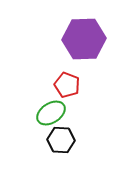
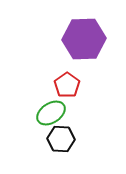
red pentagon: rotated 15 degrees clockwise
black hexagon: moved 1 px up
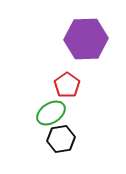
purple hexagon: moved 2 px right
black hexagon: rotated 12 degrees counterclockwise
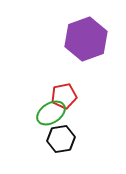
purple hexagon: rotated 18 degrees counterclockwise
red pentagon: moved 3 px left, 11 px down; rotated 25 degrees clockwise
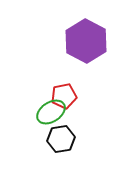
purple hexagon: moved 2 px down; rotated 12 degrees counterclockwise
green ellipse: moved 1 px up
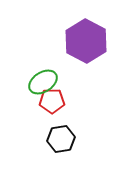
red pentagon: moved 12 px left, 5 px down; rotated 10 degrees clockwise
green ellipse: moved 8 px left, 30 px up
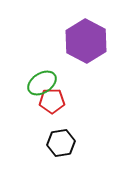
green ellipse: moved 1 px left, 1 px down
black hexagon: moved 4 px down
